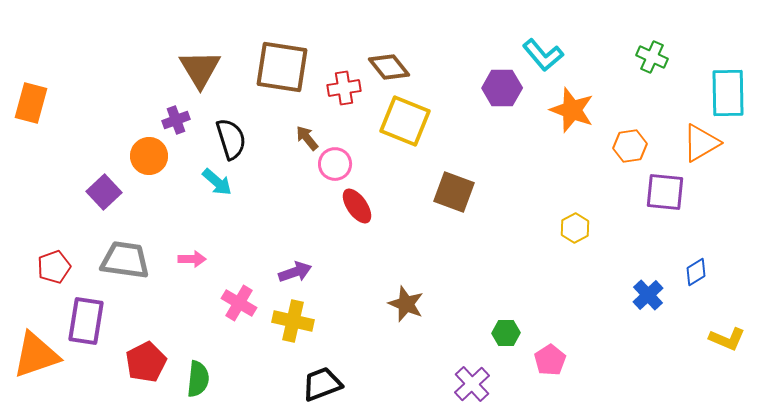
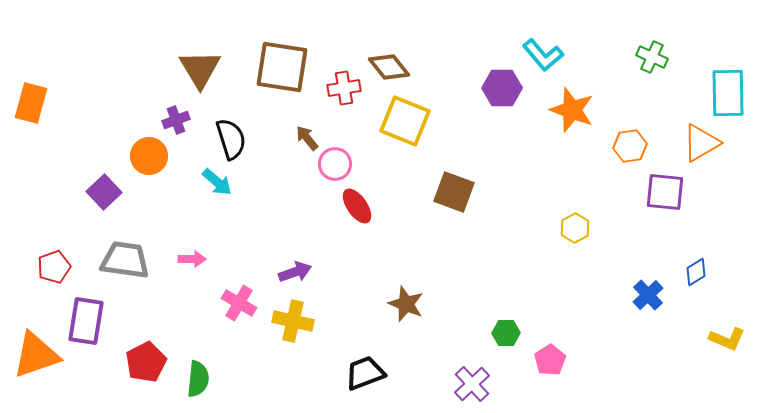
black trapezoid at (322, 384): moved 43 px right, 11 px up
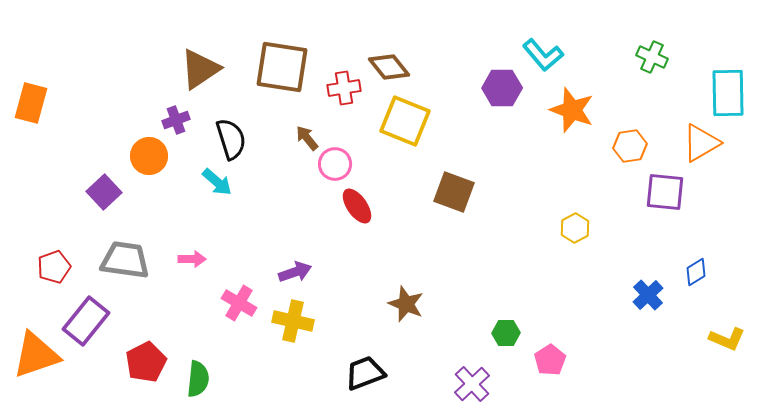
brown triangle at (200, 69): rotated 27 degrees clockwise
purple rectangle at (86, 321): rotated 30 degrees clockwise
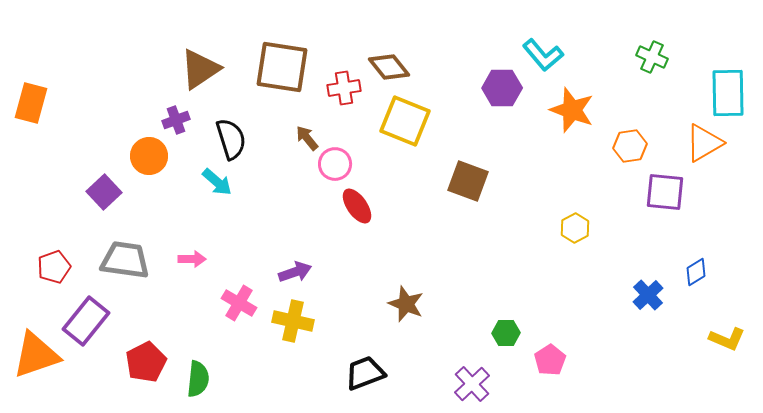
orange triangle at (701, 143): moved 3 px right
brown square at (454, 192): moved 14 px right, 11 px up
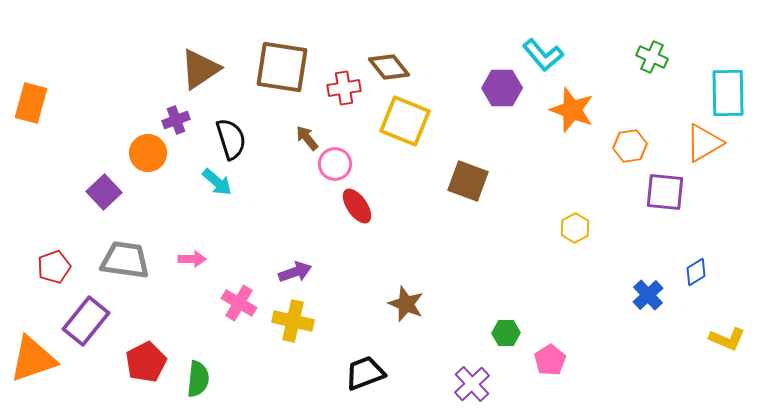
orange circle at (149, 156): moved 1 px left, 3 px up
orange triangle at (36, 355): moved 3 px left, 4 px down
